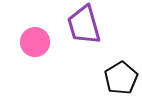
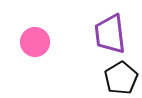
purple trapezoid: moved 26 px right, 9 px down; rotated 9 degrees clockwise
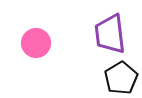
pink circle: moved 1 px right, 1 px down
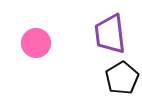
black pentagon: moved 1 px right
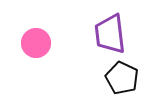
black pentagon: rotated 16 degrees counterclockwise
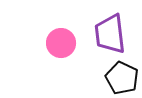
pink circle: moved 25 px right
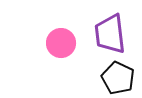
black pentagon: moved 4 px left
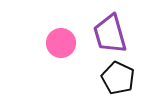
purple trapezoid: rotated 9 degrees counterclockwise
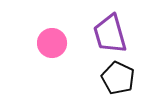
pink circle: moved 9 px left
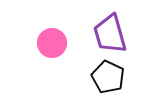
black pentagon: moved 10 px left, 1 px up
